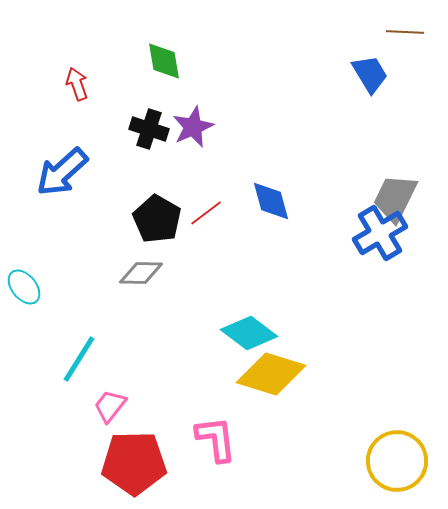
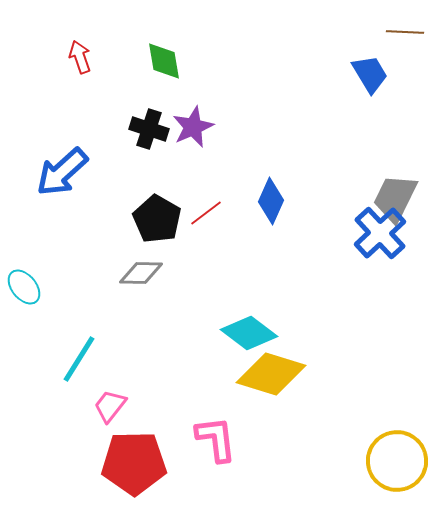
red arrow: moved 3 px right, 27 px up
blue diamond: rotated 39 degrees clockwise
blue cross: rotated 12 degrees counterclockwise
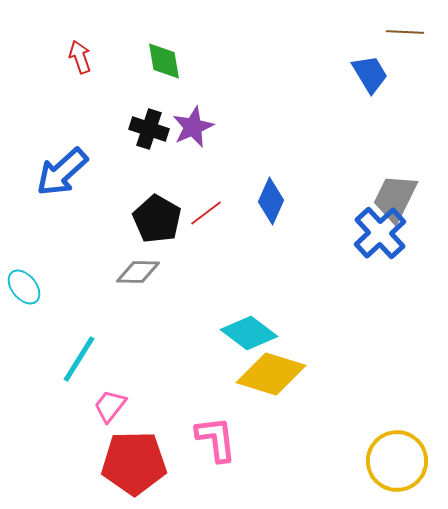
gray diamond: moved 3 px left, 1 px up
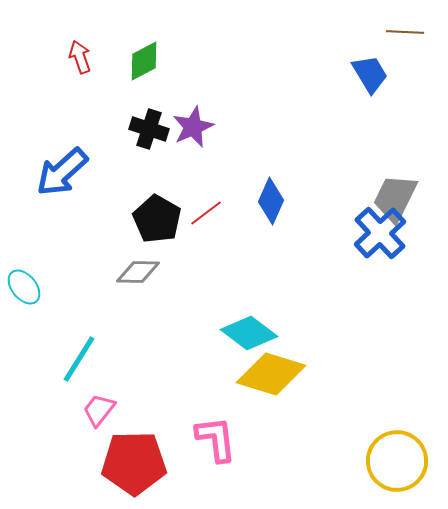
green diamond: moved 20 px left; rotated 72 degrees clockwise
pink trapezoid: moved 11 px left, 4 px down
